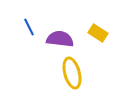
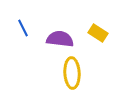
blue line: moved 6 px left, 1 px down
yellow ellipse: rotated 12 degrees clockwise
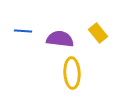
blue line: moved 3 px down; rotated 60 degrees counterclockwise
yellow rectangle: rotated 18 degrees clockwise
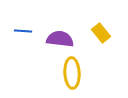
yellow rectangle: moved 3 px right
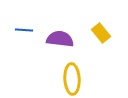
blue line: moved 1 px right, 1 px up
yellow ellipse: moved 6 px down
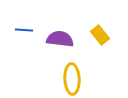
yellow rectangle: moved 1 px left, 2 px down
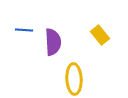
purple semicircle: moved 7 px left, 3 px down; rotated 80 degrees clockwise
yellow ellipse: moved 2 px right
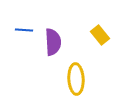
yellow ellipse: moved 2 px right
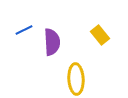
blue line: rotated 30 degrees counterclockwise
purple semicircle: moved 1 px left
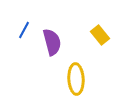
blue line: rotated 36 degrees counterclockwise
purple semicircle: rotated 12 degrees counterclockwise
